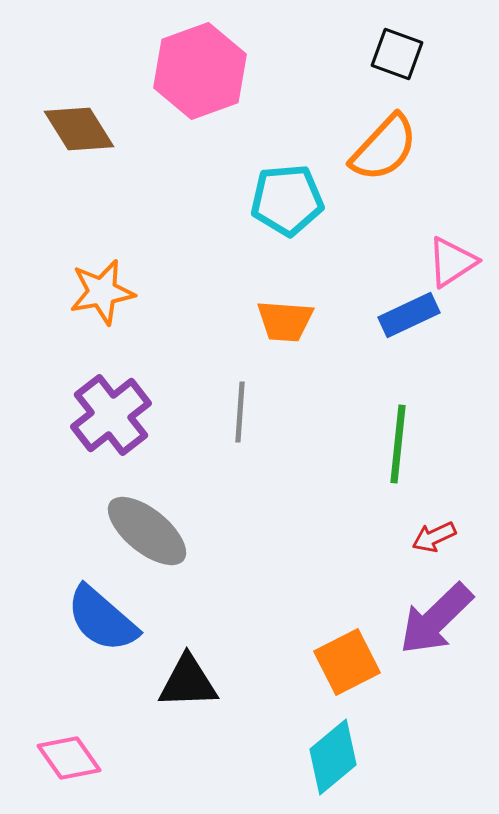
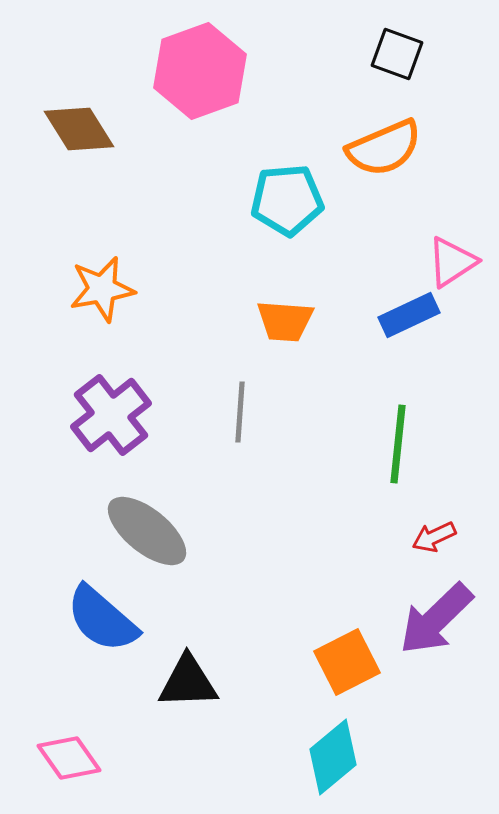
orange semicircle: rotated 24 degrees clockwise
orange star: moved 3 px up
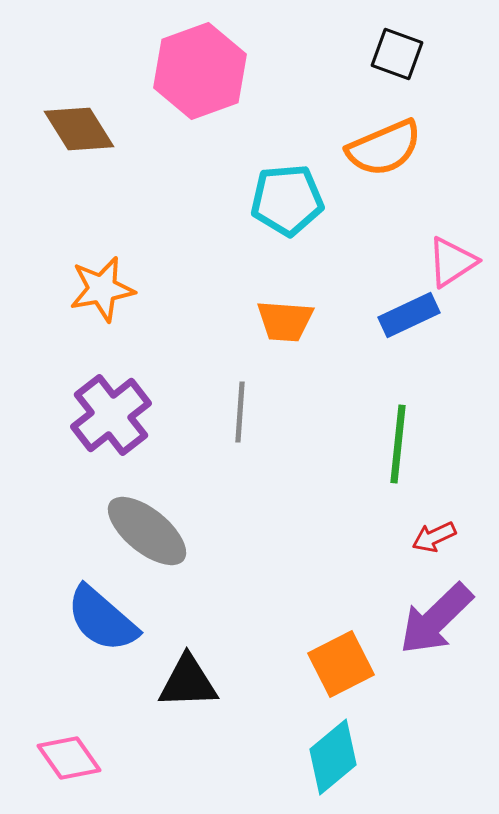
orange square: moved 6 px left, 2 px down
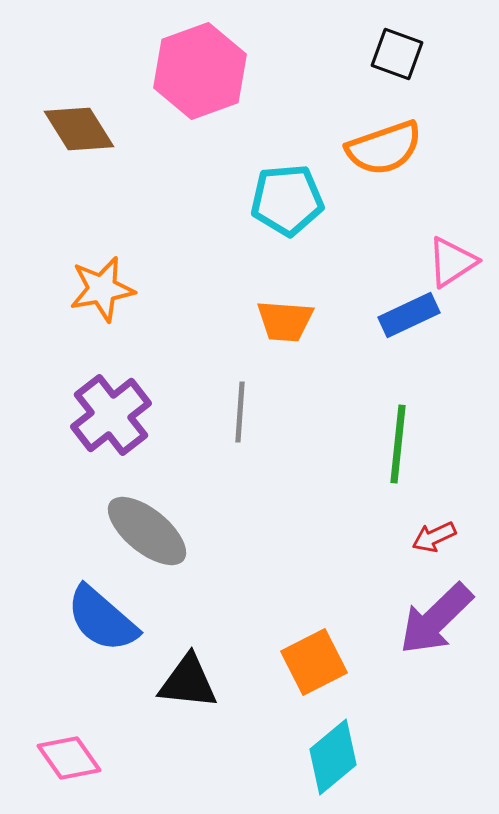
orange semicircle: rotated 4 degrees clockwise
orange square: moved 27 px left, 2 px up
black triangle: rotated 8 degrees clockwise
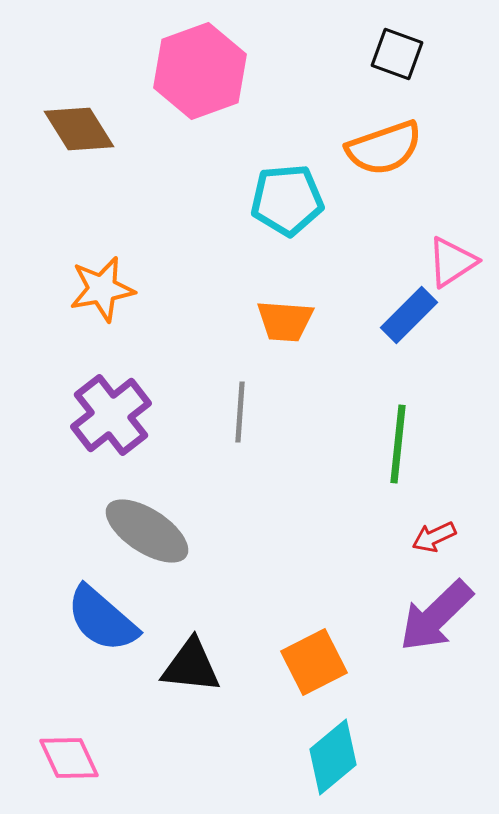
blue rectangle: rotated 20 degrees counterclockwise
gray ellipse: rotated 6 degrees counterclockwise
purple arrow: moved 3 px up
black triangle: moved 3 px right, 16 px up
pink diamond: rotated 10 degrees clockwise
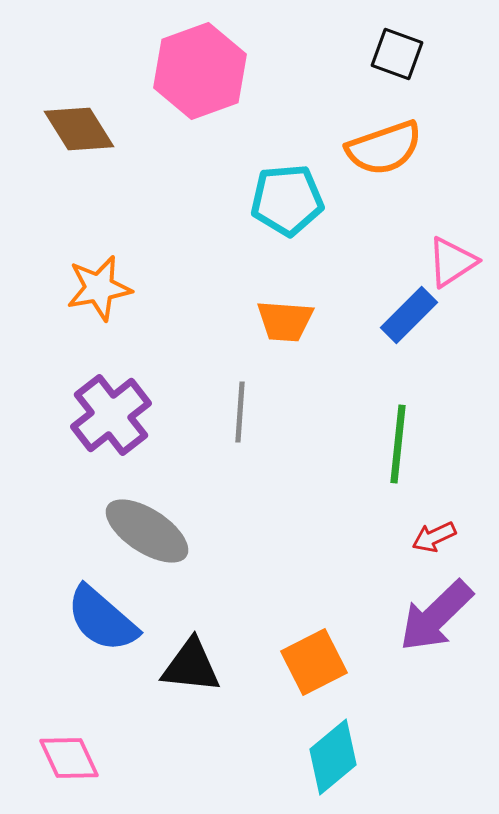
orange star: moved 3 px left, 1 px up
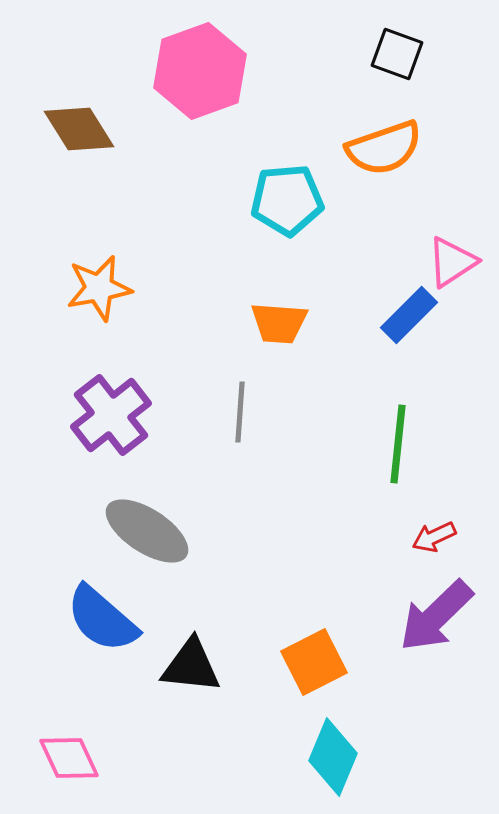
orange trapezoid: moved 6 px left, 2 px down
cyan diamond: rotated 28 degrees counterclockwise
